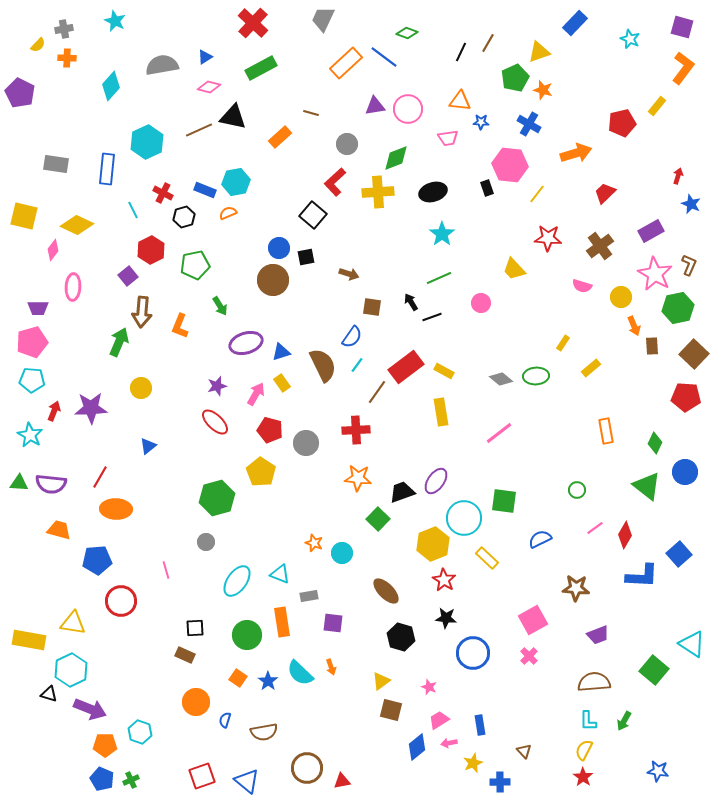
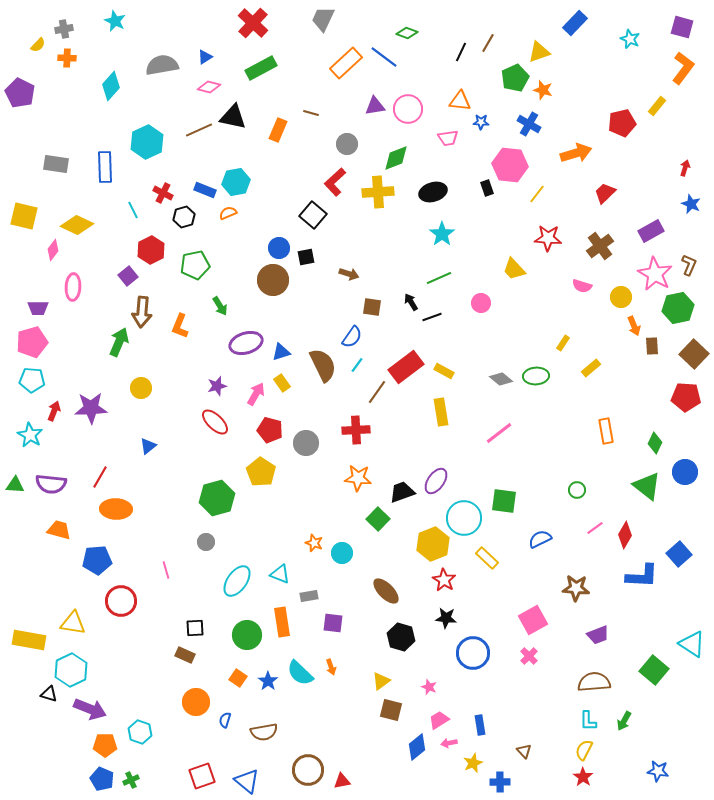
orange rectangle at (280, 137): moved 2 px left, 7 px up; rotated 25 degrees counterclockwise
blue rectangle at (107, 169): moved 2 px left, 2 px up; rotated 8 degrees counterclockwise
red arrow at (678, 176): moved 7 px right, 8 px up
green triangle at (19, 483): moved 4 px left, 2 px down
brown circle at (307, 768): moved 1 px right, 2 px down
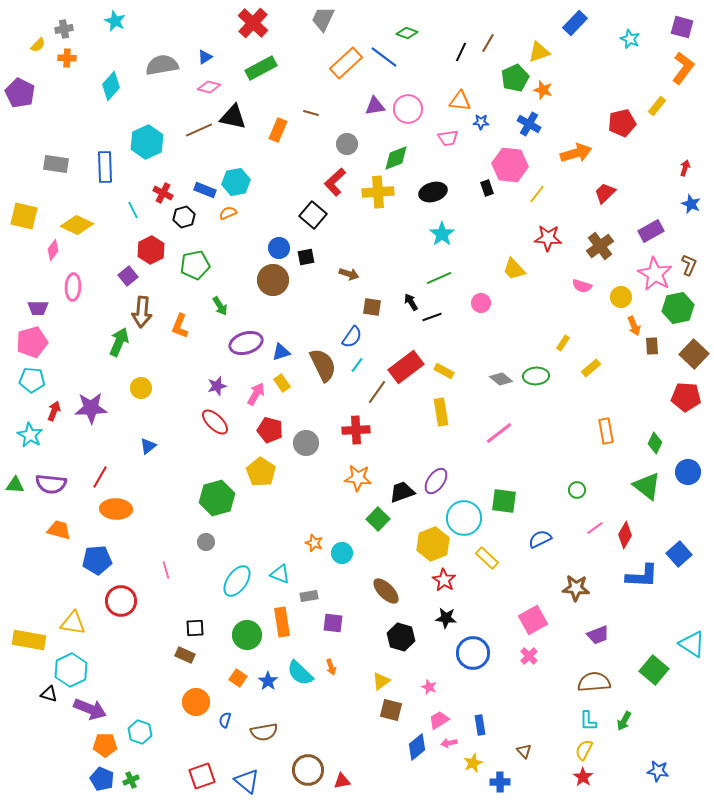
blue circle at (685, 472): moved 3 px right
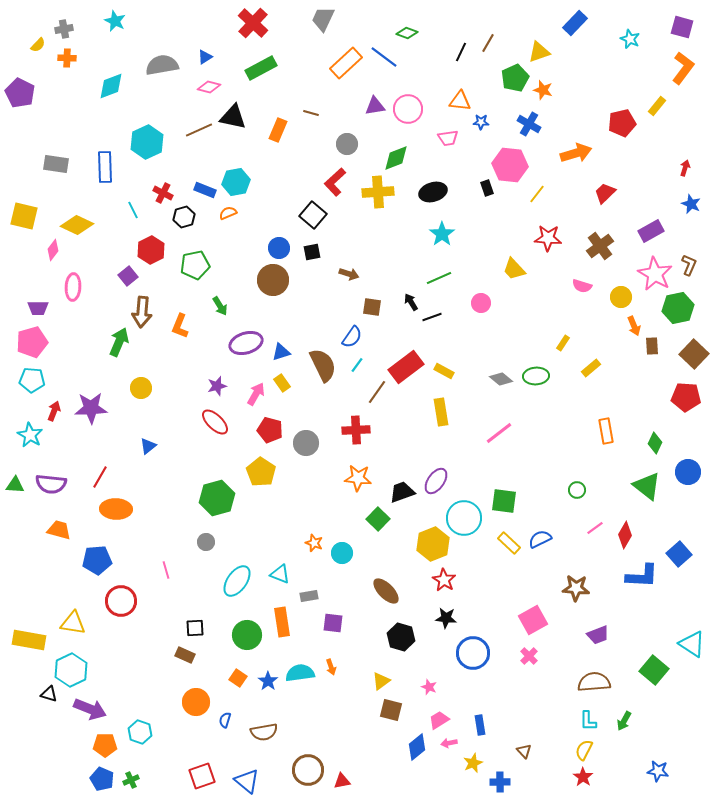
cyan diamond at (111, 86): rotated 28 degrees clockwise
black square at (306, 257): moved 6 px right, 5 px up
yellow rectangle at (487, 558): moved 22 px right, 15 px up
cyan semicircle at (300, 673): rotated 128 degrees clockwise
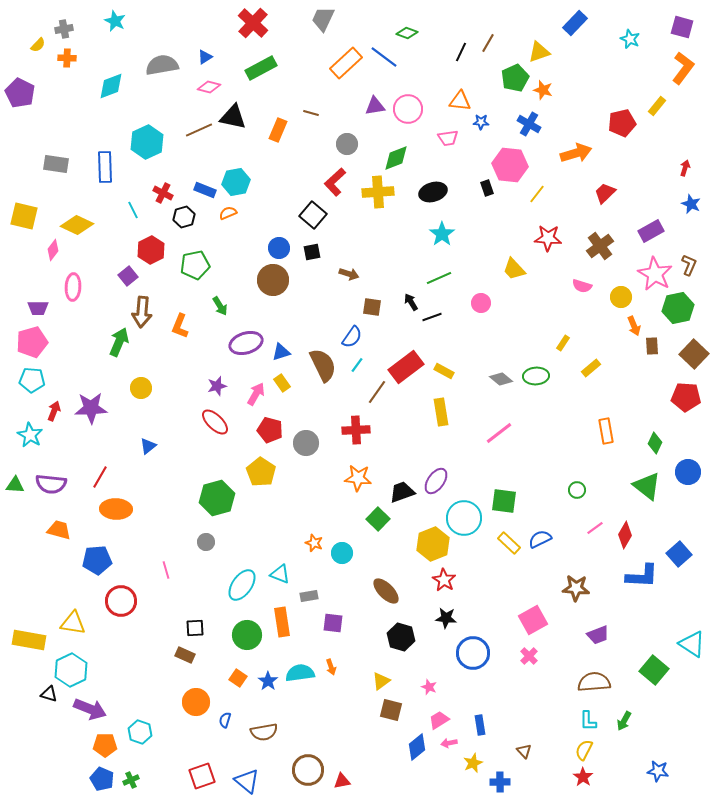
cyan ellipse at (237, 581): moved 5 px right, 4 px down
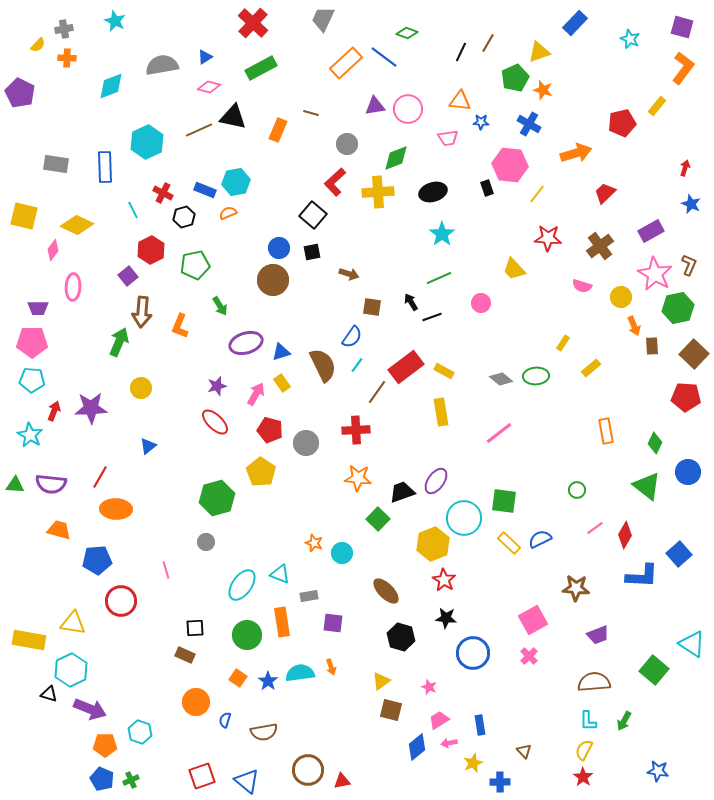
pink pentagon at (32, 342): rotated 16 degrees clockwise
